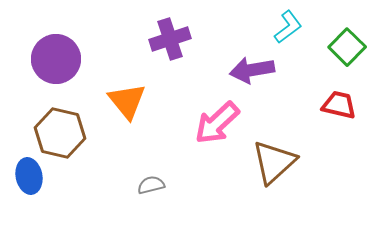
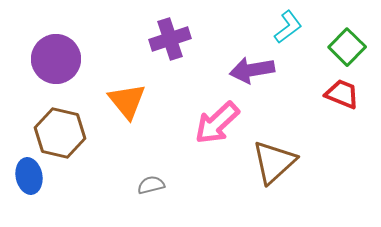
red trapezoid: moved 3 px right, 11 px up; rotated 9 degrees clockwise
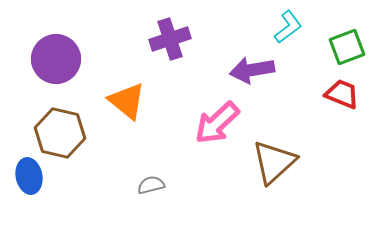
green square: rotated 24 degrees clockwise
orange triangle: rotated 12 degrees counterclockwise
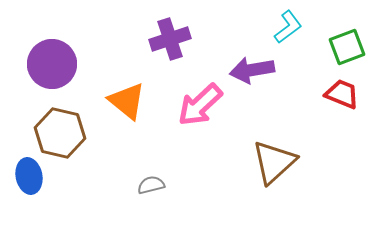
purple circle: moved 4 px left, 5 px down
pink arrow: moved 17 px left, 18 px up
